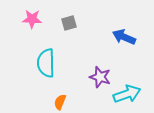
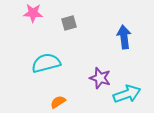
pink star: moved 1 px right, 6 px up
blue arrow: rotated 60 degrees clockwise
cyan semicircle: rotated 76 degrees clockwise
purple star: moved 1 px down
orange semicircle: moved 2 px left; rotated 35 degrees clockwise
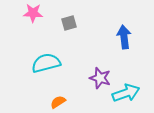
cyan arrow: moved 1 px left, 1 px up
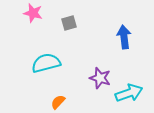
pink star: rotated 12 degrees clockwise
cyan arrow: moved 3 px right
orange semicircle: rotated 14 degrees counterclockwise
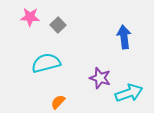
pink star: moved 3 px left, 4 px down; rotated 12 degrees counterclockwise
gray square: moved 11 px left, 2 px down; rotated 28 degrees counterclockwise
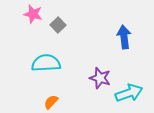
pink star: moved 3 px right, 3 px up; rotated 12 degrees clockwise
cyan semicircle: rotated 12 degrees clockwise
orange semicircle: moved 7 px left
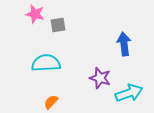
pink star: moved 2 px right
gray square: rotated 35 degrees clockwise
blue arrow: moved 7 px down
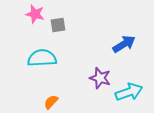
blue arrow: rotated 65 degrees clockwise
cyan semicircle: moved 4 px left, 5 px up
cyan arrow: moved 1 px up
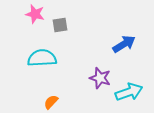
gray square: moved 2 px right
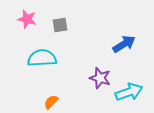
pink star: moved 8 px left, 5 px down
